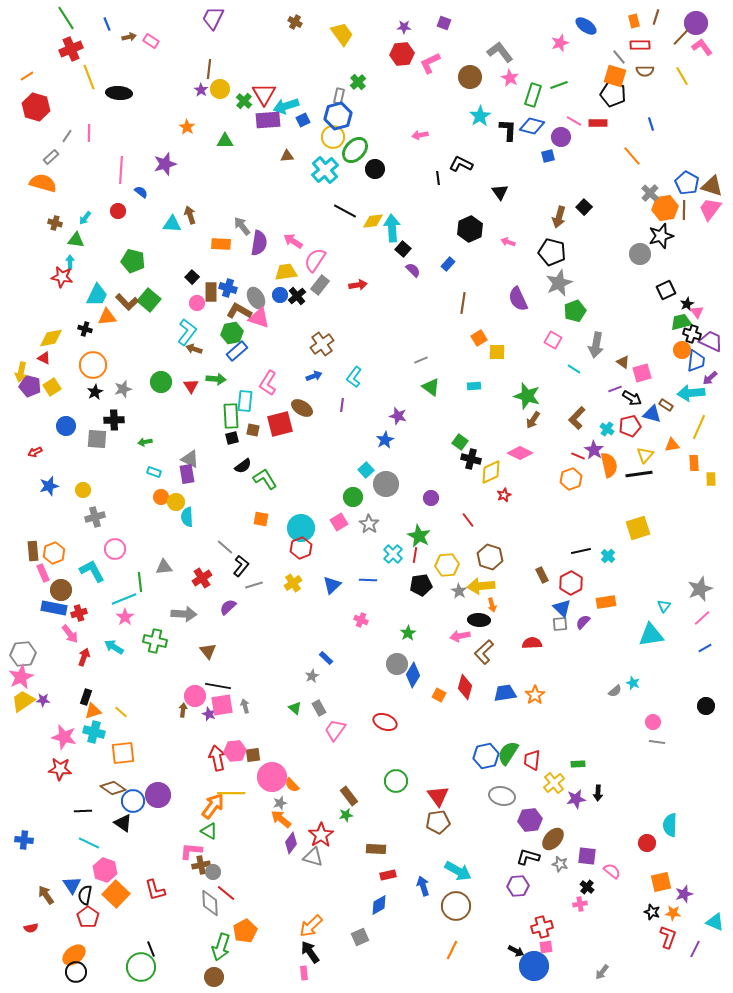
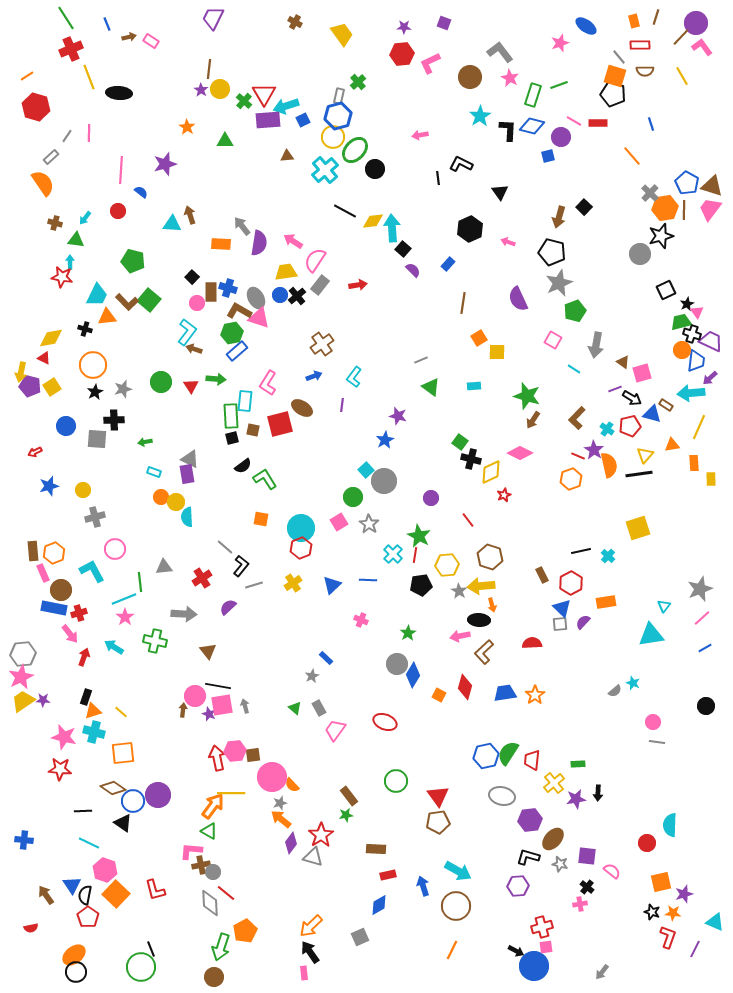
orange semicircle at (43, 183): rotated 40 degrees clockwise
gray circle at (386, 484): moved 2 px left, 3 px up
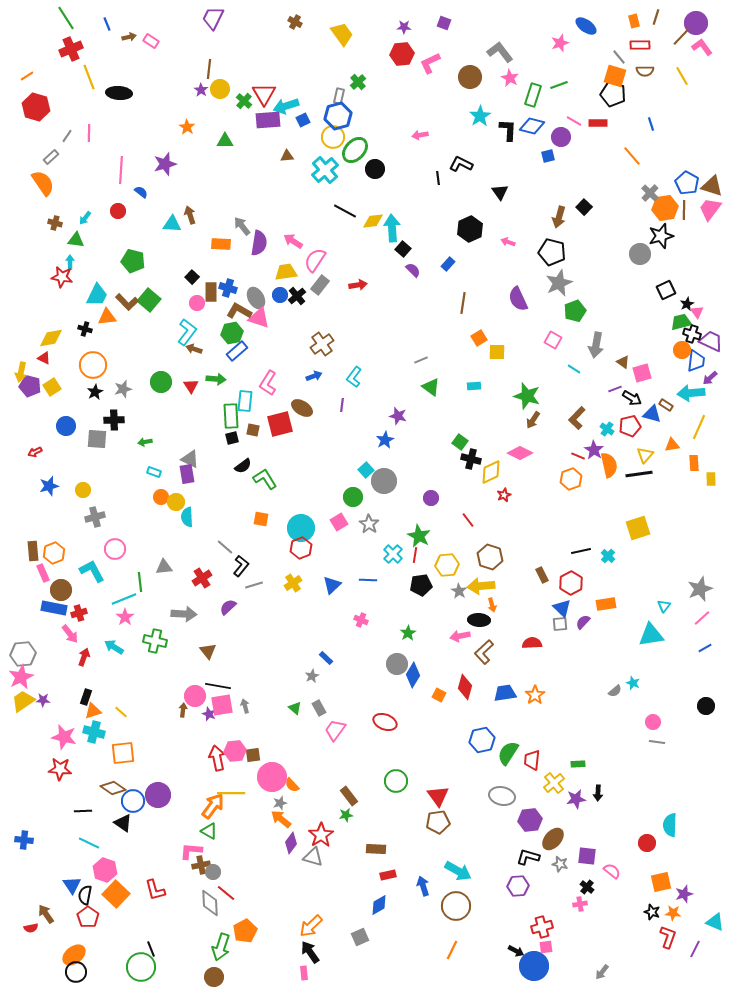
orange rectangle at (606, 602): moved 2 px down
blue hexagon at (486, 756): moved 4 px left, 16 px up
brown arrow at (46, 895): moved 19 px down
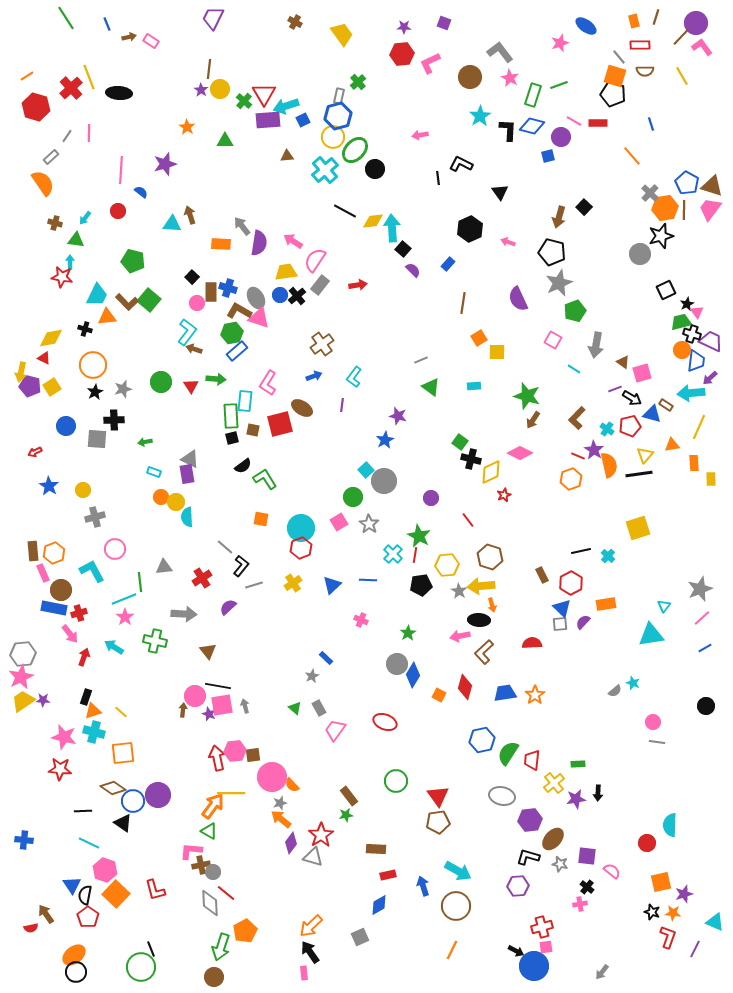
red cross at (71, 49): moved 39 px down; rotated 20 degrees counterclockwise
blue star at (49, 486): rotated 24 degrees counterclockwise
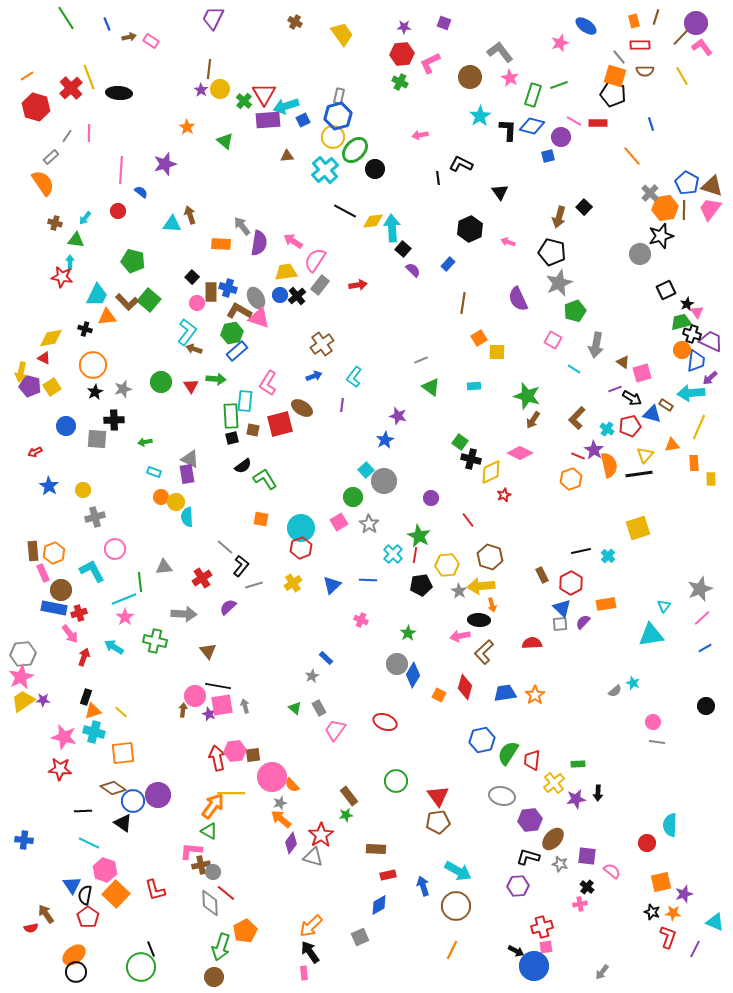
green cross at (358, 82): moved 42 px right; rotated 21 degrees counterclockwise
green triangle at (225, 141): rotated 42 degrees clockwise
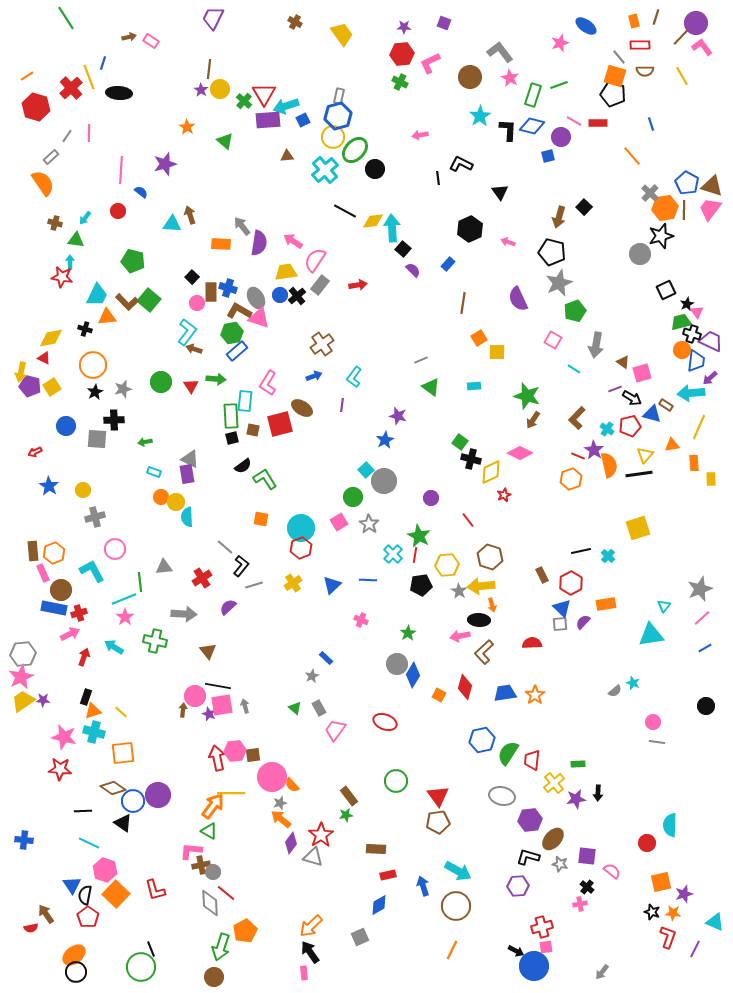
blue line at (107, 24): moved 4 px left, 39 px down; rotated 40 degrees clockwise
pink arrow at (70, 634): rotated 78 degrees counterclockwise
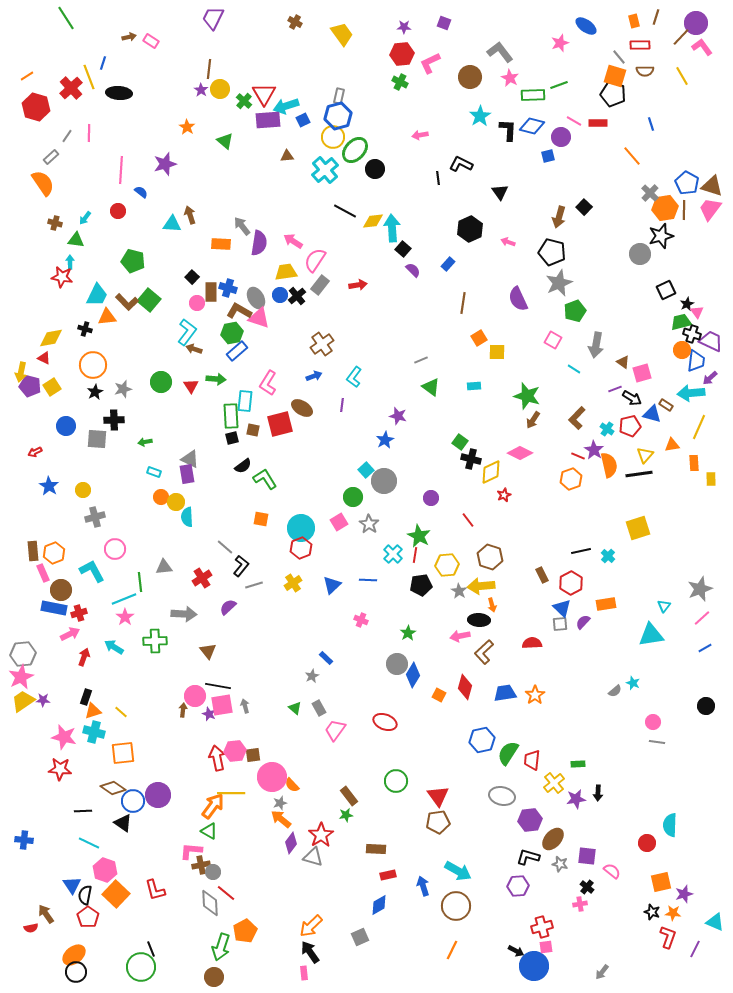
green rectangle at (533, 95): rotated 70 degrees clockwise
green cross at (155, 641): rotated 15 degrees counterclockwise
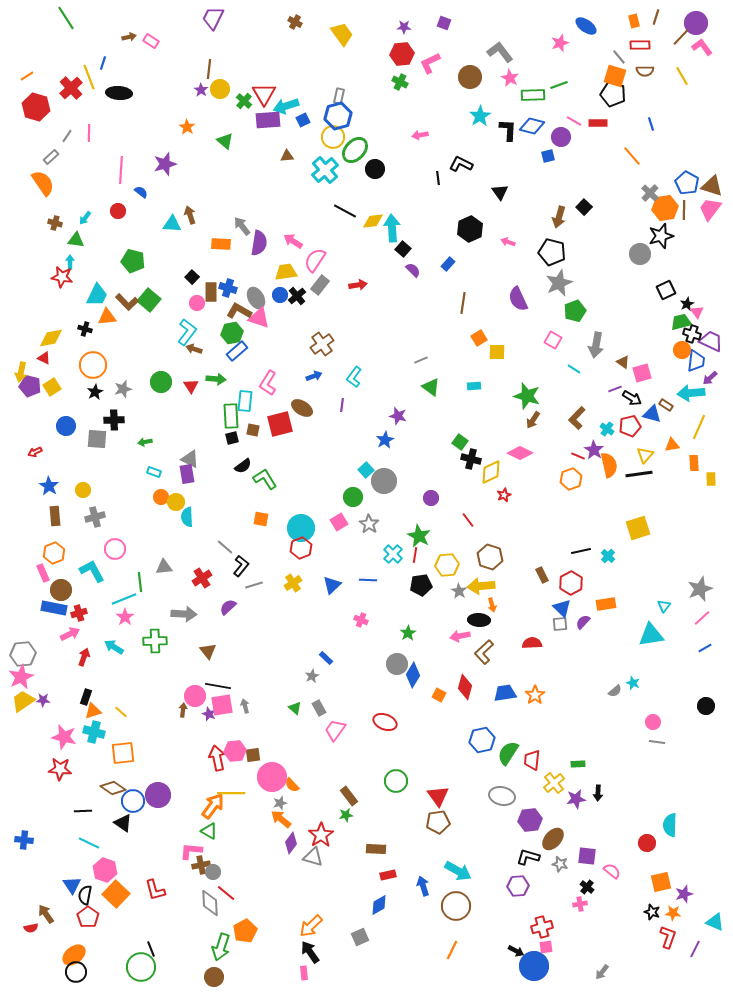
brown rectangle at (33, 551): moved 22 px right, 35 px up
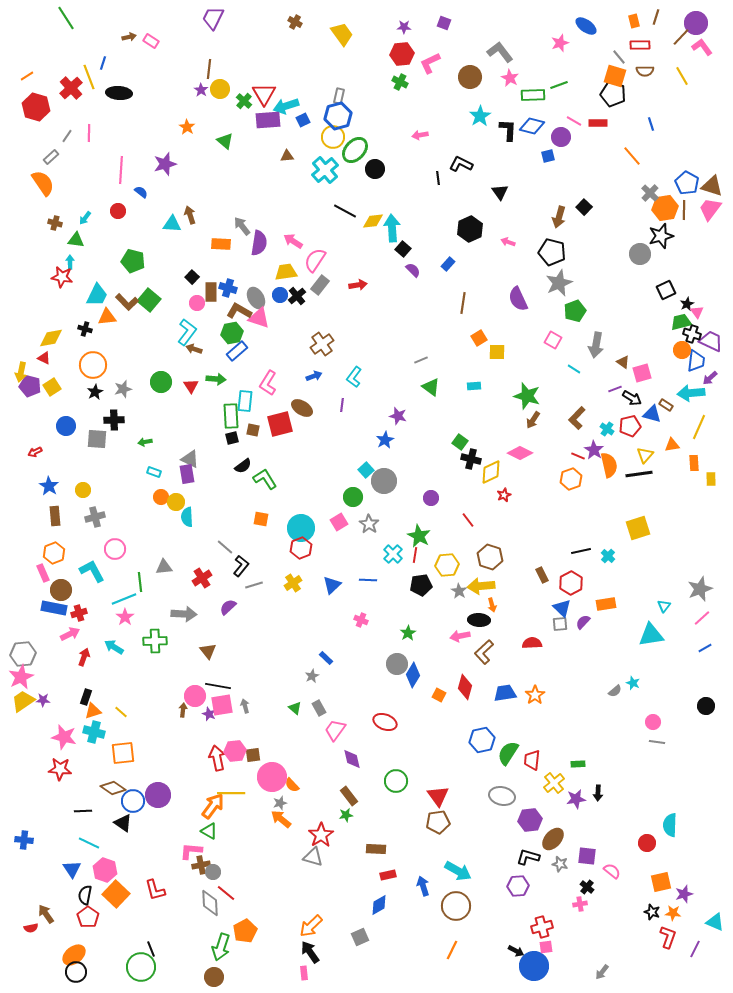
purple diamond at (291, 843): moved 61 px right, 84 px up; rotated 50 degrees counterclockwise
blue triangle at (72, 885): moved 16 px up
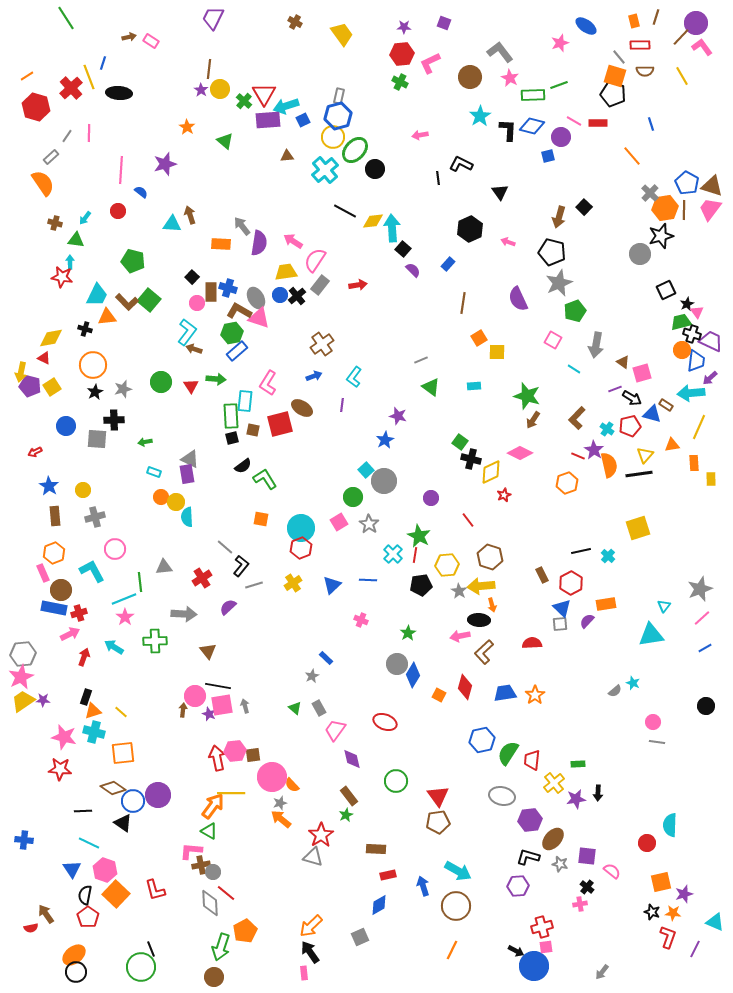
orange hexagon at (571, 479): moved 4 px left, 4 px down
purple semicircle at (583, 622): moved 4 px right, 1 px up
green star at (346, 815): rotated 16 degrees counterclockwise
